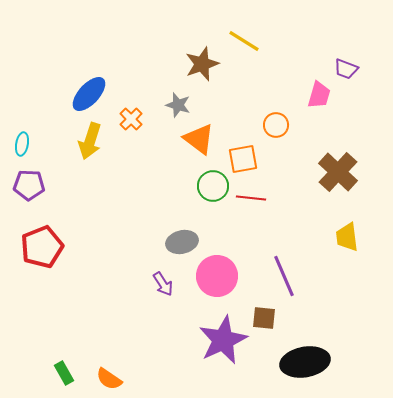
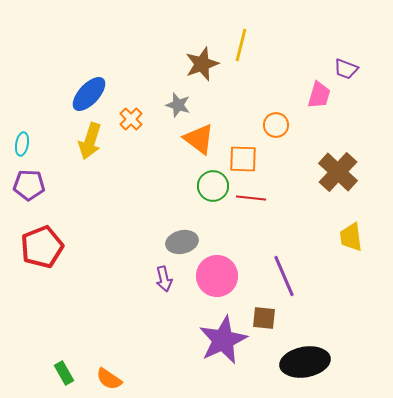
yellow line: moved 3 px left, 4 px down; rotated 72 degrees clockwise
orange square: rotated 12 degrees clockwise
yellow trapezoid: moved 4 px right
purple arrow: moved 1 px right, 5 px up; rotated 20 degrees clockwise
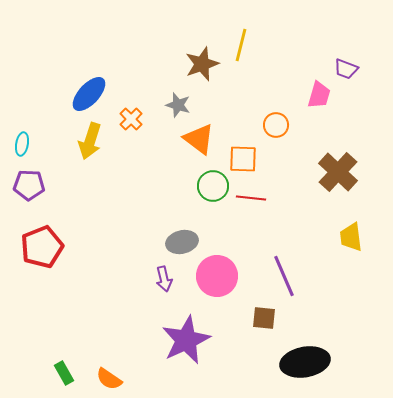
purple star: moved 37 px left
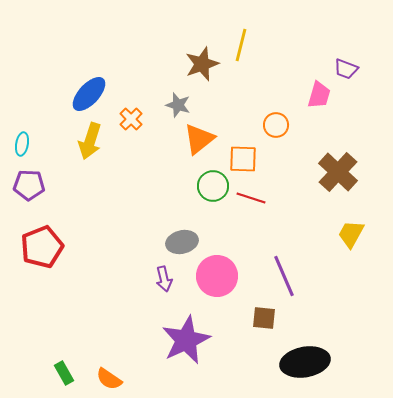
orange triangle: rotated 44 degrees clockwise
red line: rotated 12 degrees clockwise
yellow trapezoid: moved 3 px up; rotated 36 degrees clockwise
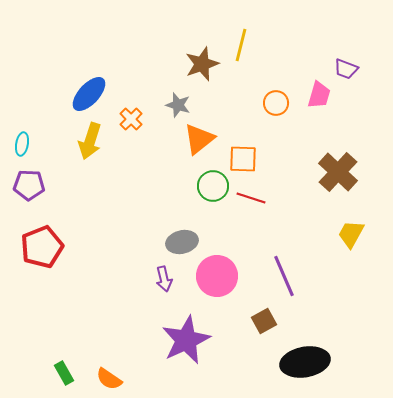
orange circle: moved 22 px up
brown square: moved 3 px down; rotated 35 degrees counterclockwise
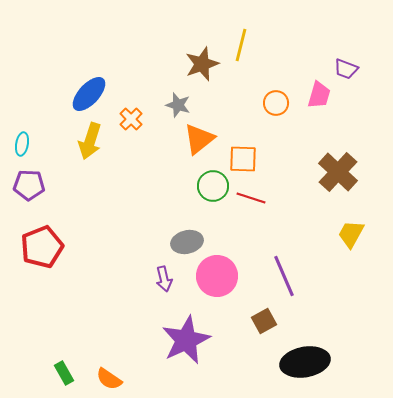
gray ellipse: moved 5 px right
